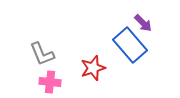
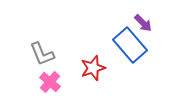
pink cross: rotated 35 degrees clockwise
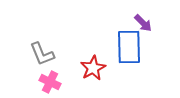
blue rectangle: moved 1 px left, 2 px down; rotated 40 degrees clockwise
red star: rotated 10 degrees counterclockwise
pink cross: rotated 15 degrees counterclockwise
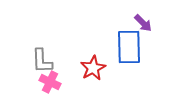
gray L-shape: moved 7 px down; rotated 20 degrees clockwise
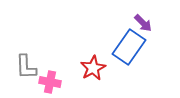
blue rectangle: rotated 36 degrees clockwise
gray L-shape: moved 16 px left, 6 px down
pink cross: rotated 15 degrees counterclockwise
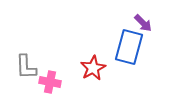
blue rectangle: rotated 20 degrees counterclockwise
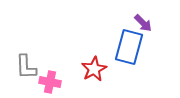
red star: moved 1 px right, 1 px down
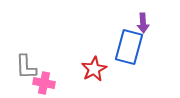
purple arrow: rotated 42 degrees clockwise
pink cross: moved 6 px left, 1 px down
